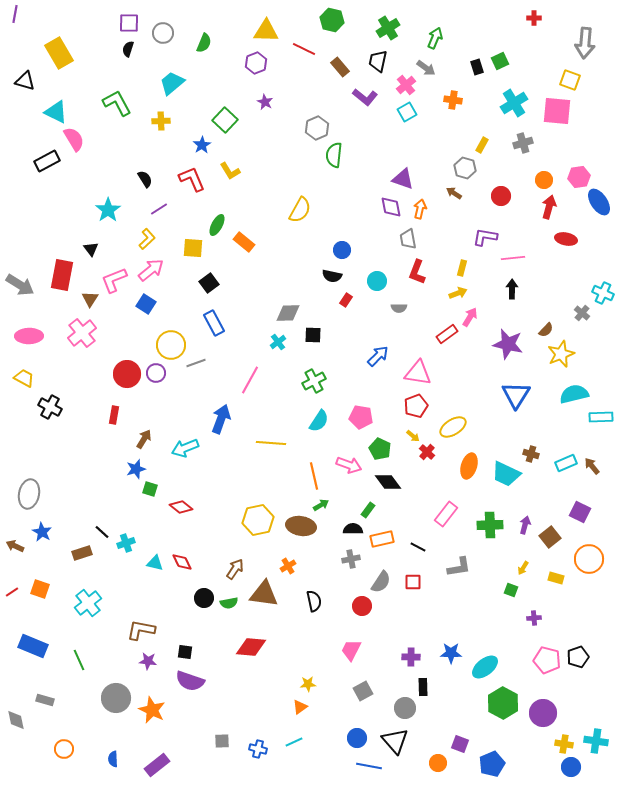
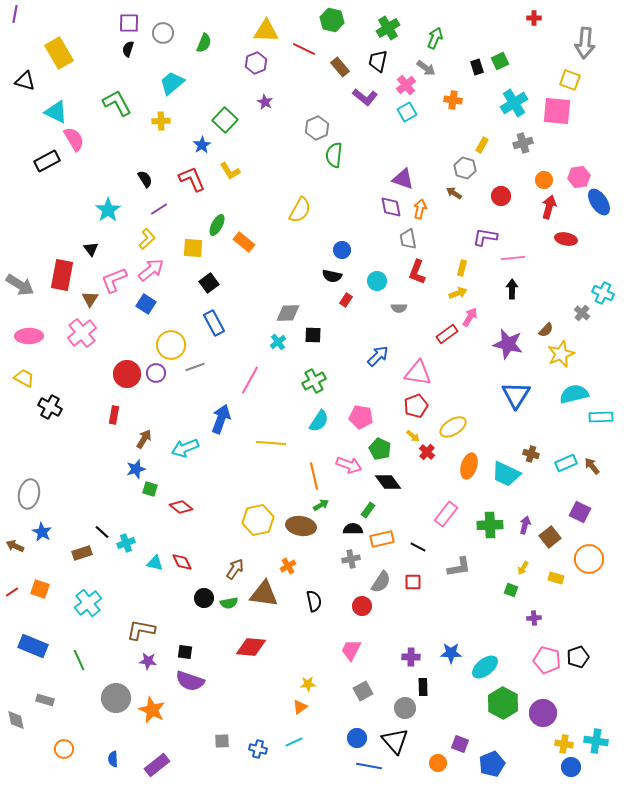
gray line at (196, 363): moved 1 px left, 4 px down
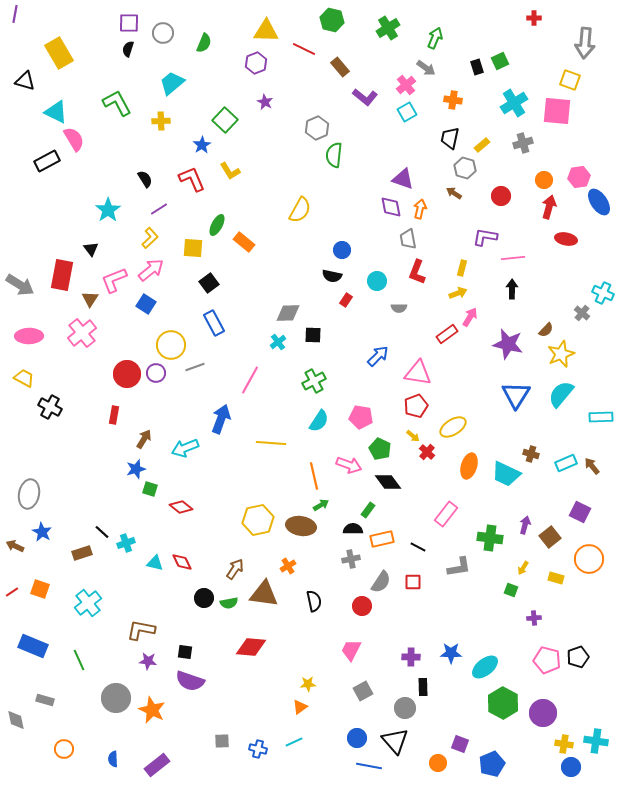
black trapezoid at (378, 61): moved 72 px right, 77 px down
yellow rectangle at (482, 145): rotated 21 degrees clockwise
yellow L-shape at (147, 239): moved 3 px right, 1 px up
cyan semicircle at (574, 394): moved 13 px left; rotated 36 degrees counterclockwise
green cross at (490, 525): moved 13 px down; rotated 10 degrees clockwise
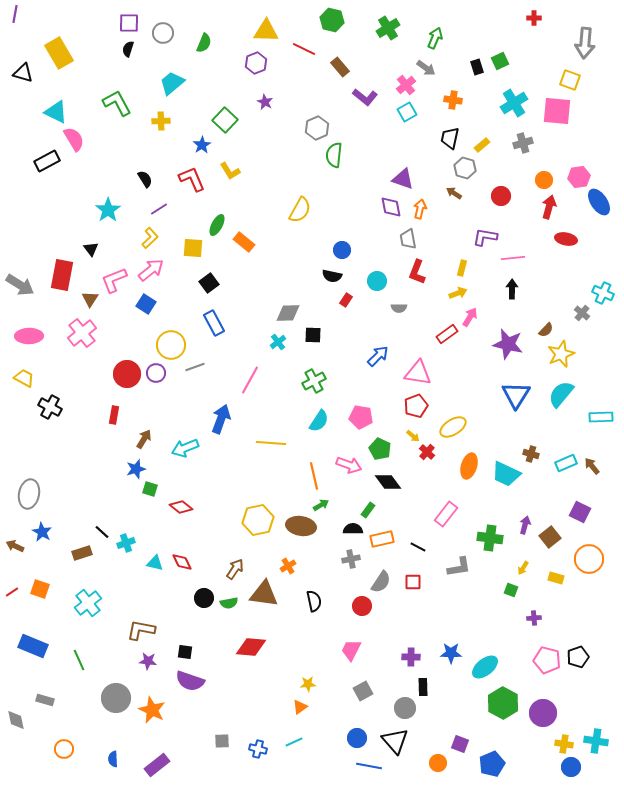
black triangle at (25, 81): moved 2 px left, 8 px up
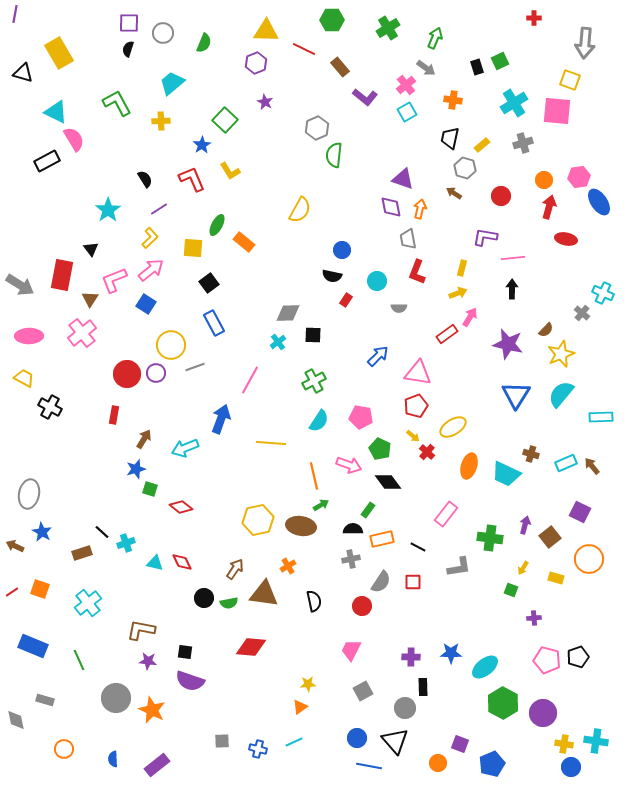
green hexagon at (332, 20): rotated 15 degrees counterclockwise
